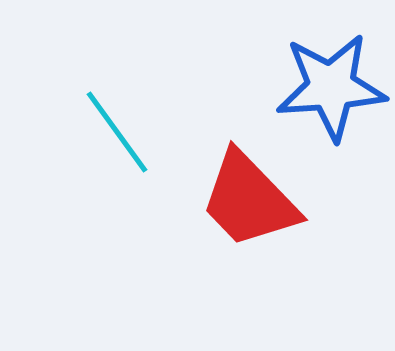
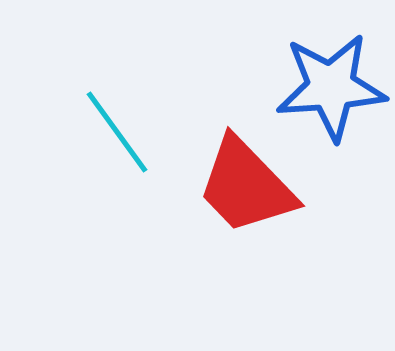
red trapezoid: moved 3 px left, 14 px up
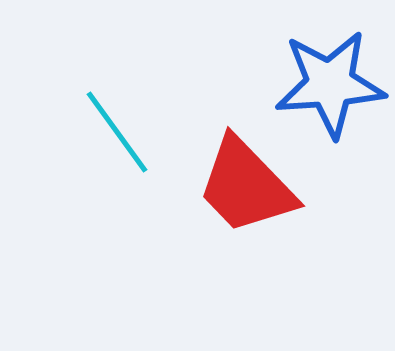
blue star: moved 1 px left, 3 px up
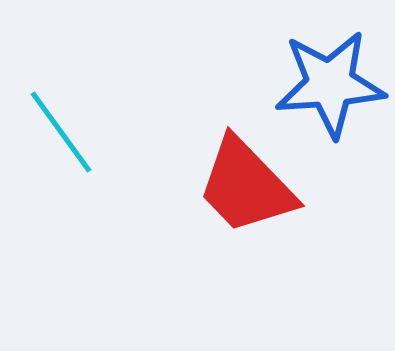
cyan line: moved 56 px left
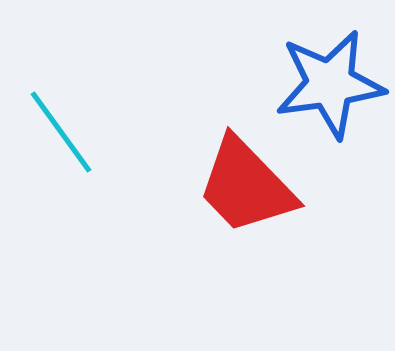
blue star: rotated 4 degrees counterclockwise
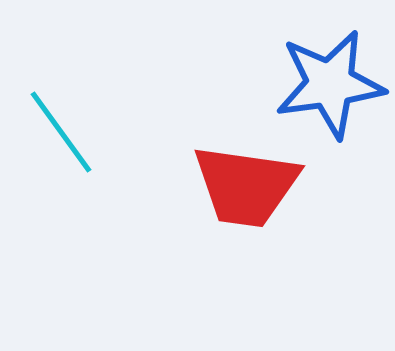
red trapezoid: rotated 38 degrees counterclockwise
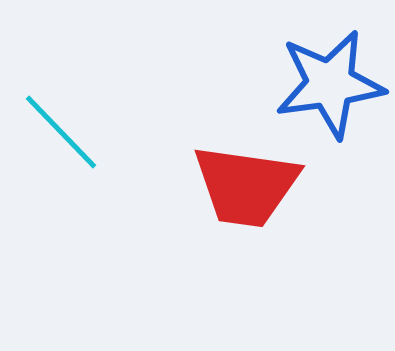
cyan line: rotated 8 degrees counterclockwise
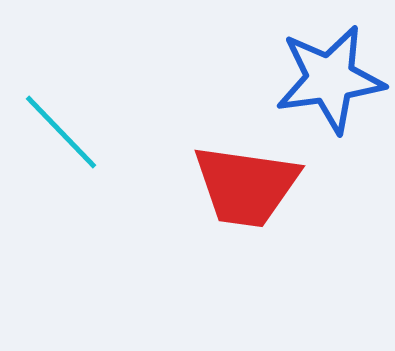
blue star: moved 5 px up
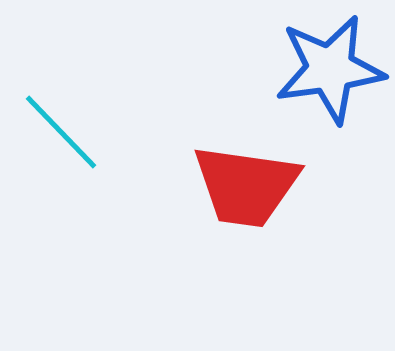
blue star: moved 10 px up
